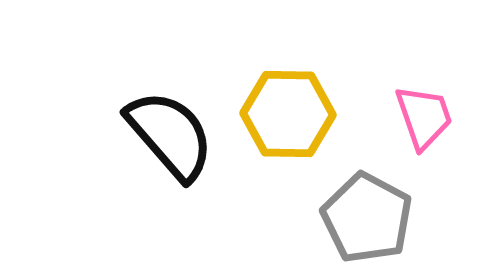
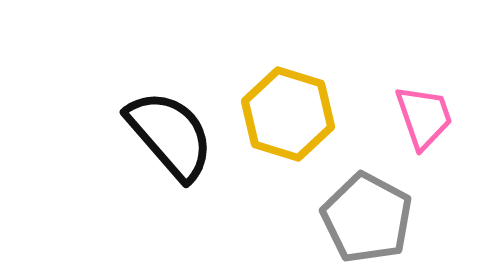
yellow hexagon: rotated 16 degrees clockwise
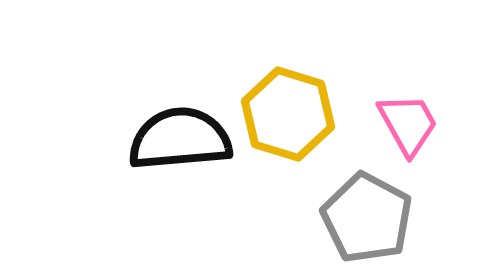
pink trapezoid: moved 16 px left, 7 px down; rotated 10 degrees counterclockwise
black semicircle: moved 10 px right, 4 px down; rotated 54 degrees counterclockwise
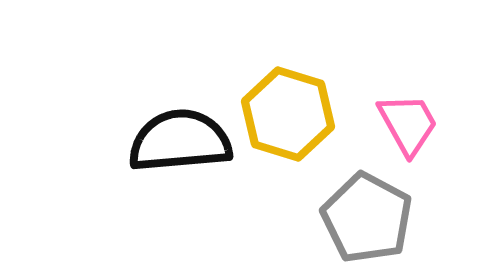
black semicircle: moved 2 px down
